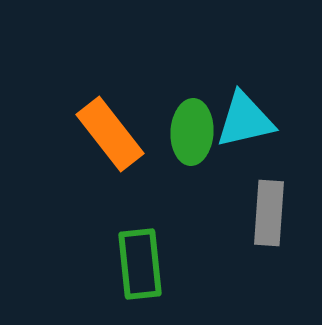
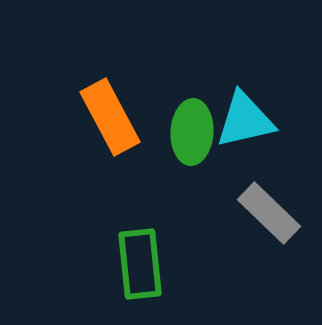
orange rectangle: moved 17 px up; rotated 10 degrees clockwise
gray rectangle: rotated 50 degrees counterclockwise
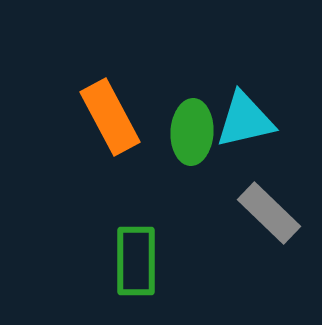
green rectangle: moved 4 px left, 3 px up; rotated 6 degrees clockwise
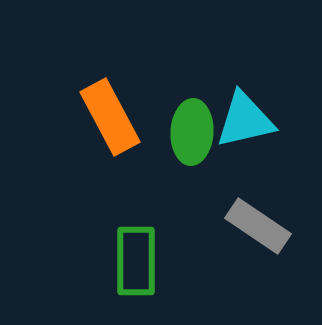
gray rectangle: moved 11 px left, 13 px down; rotated 10 degrees counterclockwise
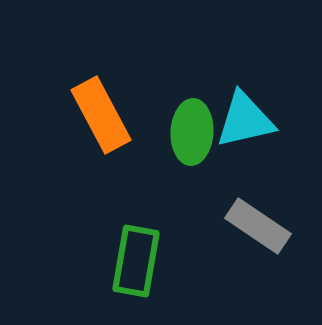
orange rectangle: moved 9 px left, 2 px up
green rectangle: rotated 10 degrees clockwise
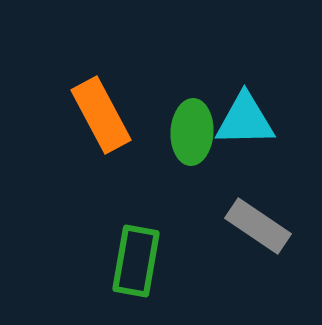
cyan triangle: rotated 12 degrees clockwise
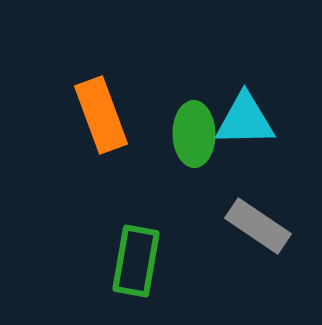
orange rectangle: rotated 8 degrees clockwise
green ellipse: moved 2 px right, 2 px down; rotated 4 degrees counterclockwise
